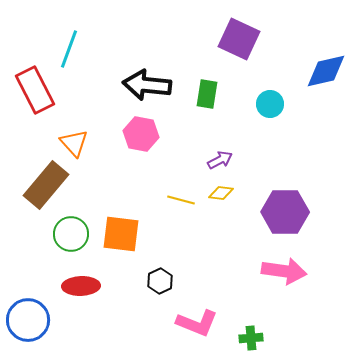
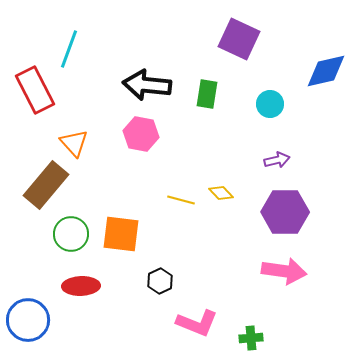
purple arrow: moved 57 px right; rotated 15 degrees clockwise
yellow diamond: rotated 40 degrees clockwise
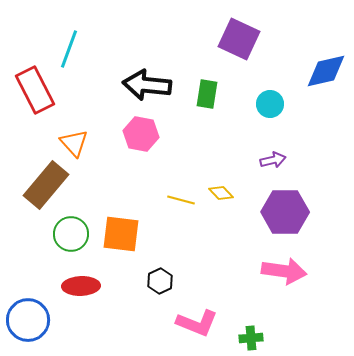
purple arrow: moved 4 px left
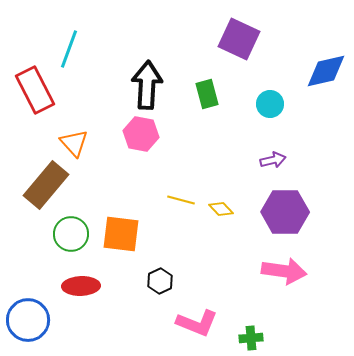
black arrow: rotated 87 degrees clockwise
green rectangle: rotated 24 degrees counterclockwise
yellow diamond: moved 16 px down
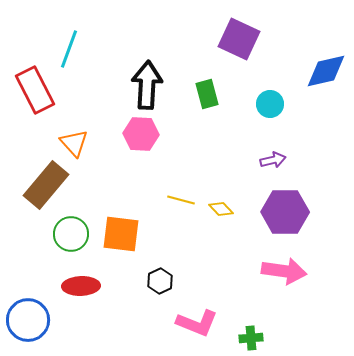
pink hexagon: rotated 8 degrees counterclockwise
